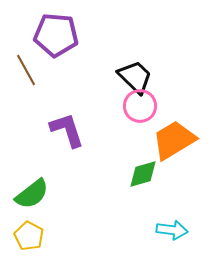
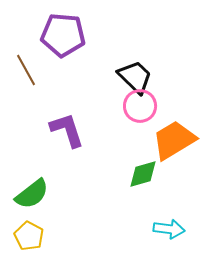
purple pentagon: moved 7 px right
cyan arrow: moved 3 px left, 1 px up
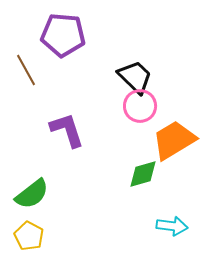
cyan arrow: moved 3 px right, 3 px up
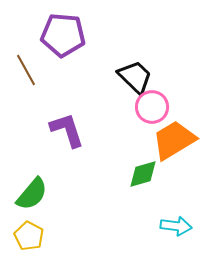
pink circle: moved 12 px right, 1 px down
green semicircle: rotated 12 degrees counterclockwise
cyan arrow: moved 4 px right
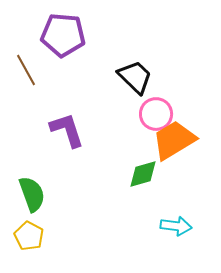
pink circle: moved 4 px right, 7 px down
green semicircle: rotated 60 degrees counterclockwise
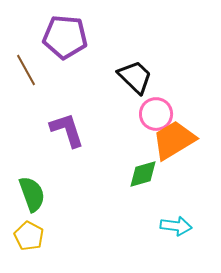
purple pentagon: moved 2 px right, 2 px down
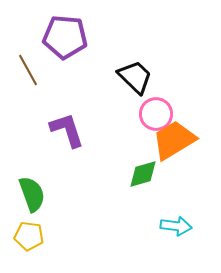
brown line: moved 2 px right
yellow pentagon: rotated 20 degrees counterclockwise
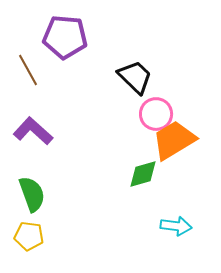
purple L-shape: moved 34 px left, 1 px down; rotated 30 degrees counterclockwise
